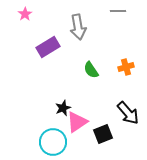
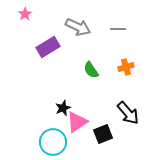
gray line: moved 18 px down
gray arrow: rotated 55 degrees counterclockwise
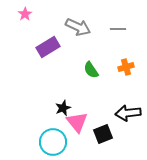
black arrow: rotated 125 degrees clockwise
pink triangle: rotated 35 degrees counterclockwise
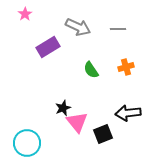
cyan circle: moved 26 px left, 1 px down
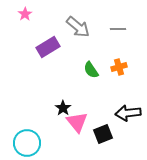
gray arrow: rotated 15 degrees clockwise
orange cross: moved 7 px left
black star: rotated 14 degrees counterclockwise
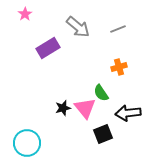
gray line: rotated 21 degrees counterclockwise
purple rectangle: moved 1 px down
green semicircle: moved 10 px right, 23 px down
black star: rotated 21 degrees clockwise
pink triangle: moved 8 px right, 14 px up
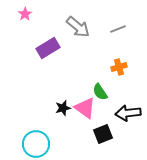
green semicircle: moved 1 px left, 1 px up
pink triangle: rotated 15 degrees counterclockwise
cyan circle: moved 9 px right, 1 px down
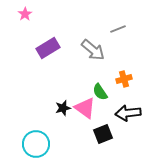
gray arrow: moved 15 px right, 23 px down
orange cross: moved 5 px right, 12 px down
